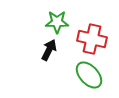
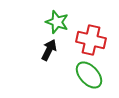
green star: rotated 20 degrees clockwise
red cross: moved 1 px left, 1 px down
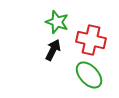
black arrow: moved 4 px right
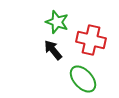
black arrow: rotated 65 degrees counterclockwise
green ellipse: moved 6 px left, 4 px down
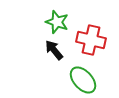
black arrow: moved 1 px right
green ellipse: moved 1 px down
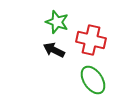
black arrow: rotated 25 degrees counterclockwise
green ellipse: moved 10 px right; rotated 8 degrees clockwise
